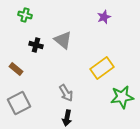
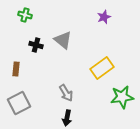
brown rectangle: rotated 56 degrees clockwise
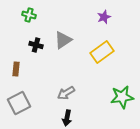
green cross: moved 4 px right
gray triangle: rotated 48 degrees clockwise
yellow rectangle: moved 16 px up
gray arrow: rotated 90 degrees clockwise
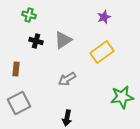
black cross: moved 4 px up
gray arrow: moved 1 px right, 14 px up
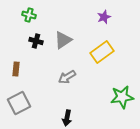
gray arrow: moved 2 px up
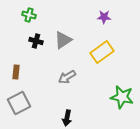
purple star: rotated 24 degrees clockwise
brown rectangle: moved 3 px down
green star: rotated 20 degrees clockwise
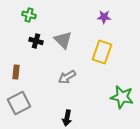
gray triangle: rotated 42 degrees counterclockwise
yellow rectangle: rotated 35 degrees counterclockwise
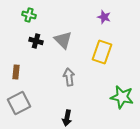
purple star: rotated 16 degrees clockwise
gray arrow: moved 2 px right; rotated 114 degrees clockwise
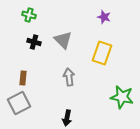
black cross: moved 2 px left, 1 px down
yellow rectangle: moved 1 px down
brown rectangle: moved 7 px right, 6 px down
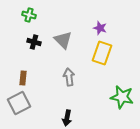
purple star: moved 4 px left, 11 px down
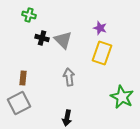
black cross: moved 8 px right, 4 px up
green star: rotated 15 degrees clockwise
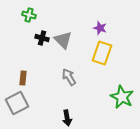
gray arrow: rotated 24 degrees counterclockwise
gray square: moved 2 px left
black arrow: rotated 21 degrees counterclockwise
